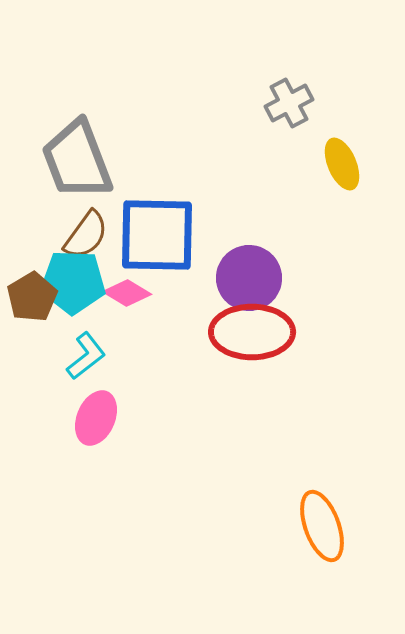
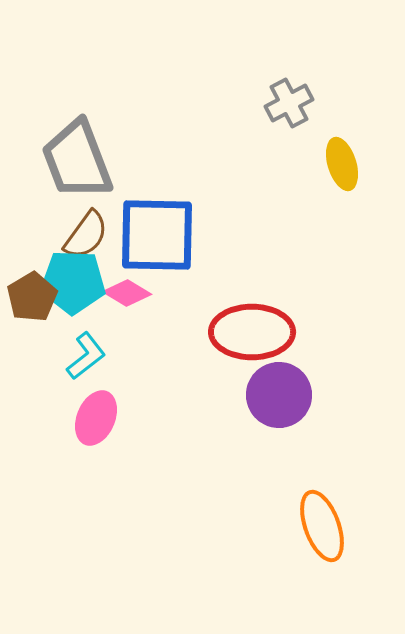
yellow ellipse: rotated 6 degrees clockwise
purple circle: moved 30 px right, 117 px down
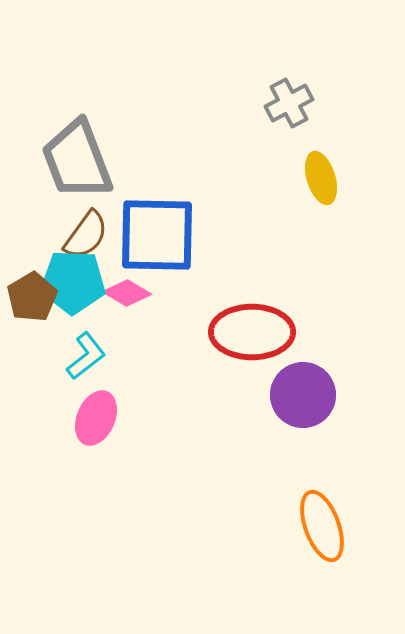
yellow ellipse: moved 21 px left, 14 px down
purple circle: moved 24 px right
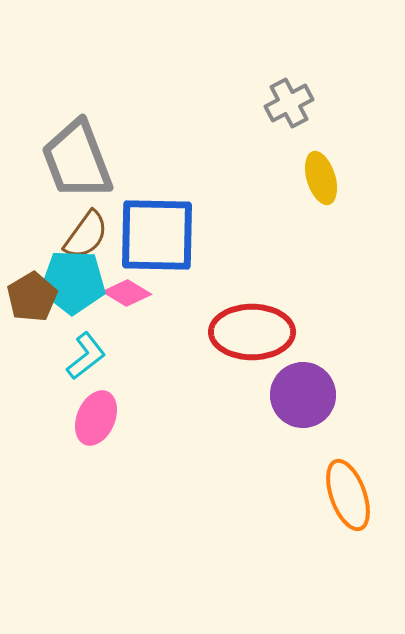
orange ellipse: moved 26 px right, 31 px up
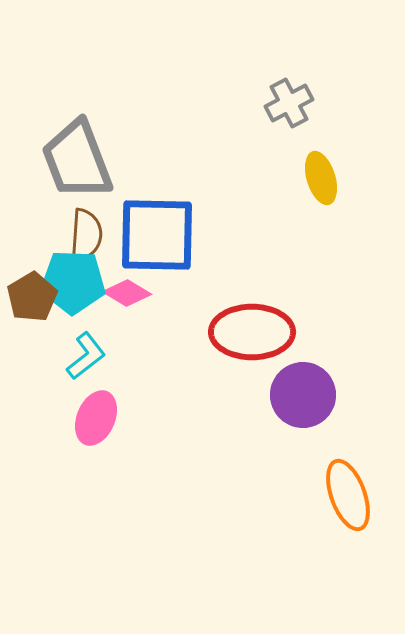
brown semicircle: rotated 32 degrees counterclockwise
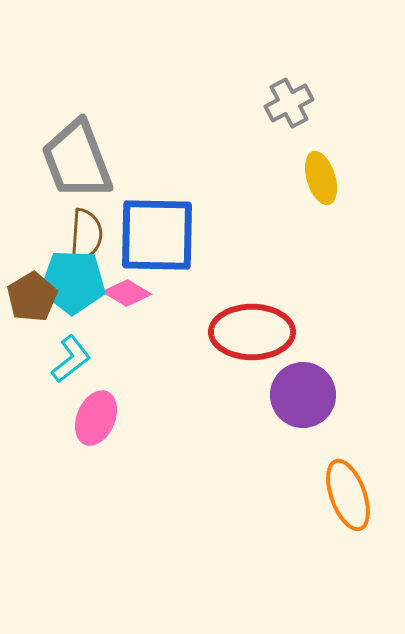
cyan L-shape: moved 15 px left, 3 px down
